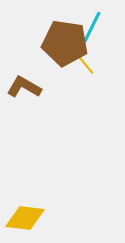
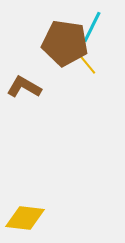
yellow line: moved 2 px right
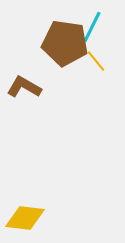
yellow line: moved 9 px right, 3 px up
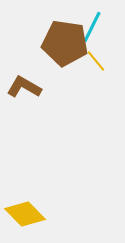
yellow diamond: moved 4 px up; rotated 39 degrees clockwise
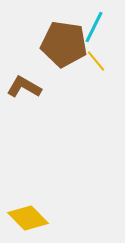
cyan line: moved 2 px right
brown pentagon: moved 1 px left, 1 px down
yellow diamond: moved 3 px right, 4 px down
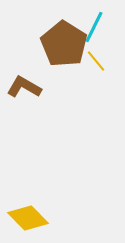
brown pentagon: rotated 24 degrees clockwise
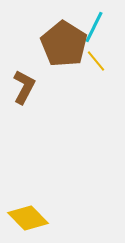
brown L-shape: rotated 88 degrees clockwise
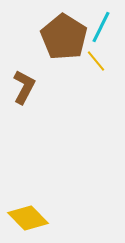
cyan line: moved 7 px right
brown pentagon: moved 7 px up
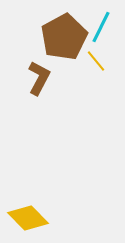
brown pentagon: rotated 12 degrees clockwise
brown L-shape: moved 15 px right, 9 px up
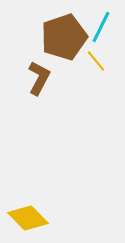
brown pentagon: rotated 9 degrees clockwise
